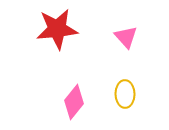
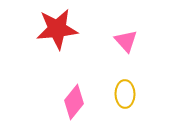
pink triangle: moved 4 px down
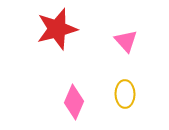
red star: rotated 9 degrees counterclockwise
pink diamond: rotated 16 degrees counterclockwise
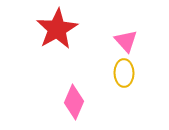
red star: rotated 15 degrees counterclockwise
yellow ellipse: moved 1 px left, 21 px up
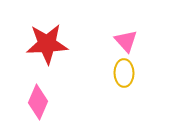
red star: moved 10 px left, 15 px down; rotated 27 degrees clockwise
pink diamond: moved 36 px left
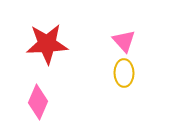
pink triangle: moved 2 px left
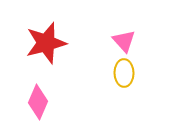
red star: moved 1 px left, 1 px up; rotated 12 degrees counterclockwise
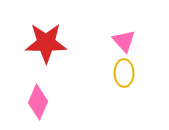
red star: rotated 15 degrees clockwise
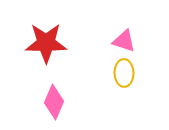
pink triangle: rotated 30 degrees counterclockwise
pink diamond: moved 16 px right
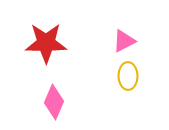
pink triangle: rotated 45 degrees counterclockwise
yellow ellipse: moved 4 px right, 3 px down
